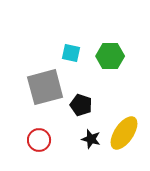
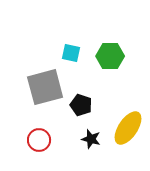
yellow ellipse: moved 4 px right, 5 px up
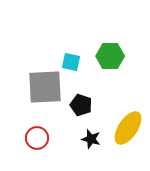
cyan square: moved 9 px down
gray square: rotated 12 degrees clockwise
red circle: moved 2 px left, 2 px up
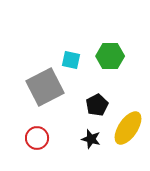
cyan square: moved 2 px up
gray square: rotated 24 degrees counterclockwise
black pentagon: moved 16 px right; rotated 25 degrees clockwise
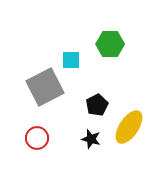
green hexagon: moved 12 px up
cyan square: rotated 12 degrees counterclockwise
yellow ellipse: moved 1 px right, 1 px up
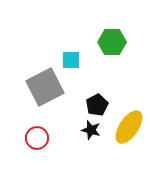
green hexagon: moved 2 px right, 2 px up
black star: moved 9 px up
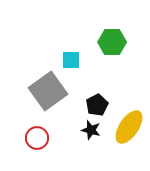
gray square: moved 3 px right, 4 px down; rotated 9 degrees counterclockwise
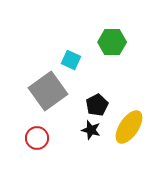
cyan square: rotated 24 degrees clockwise
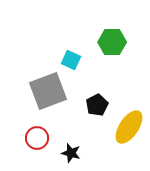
gray square: rotated 15 degrees clockwise
black star: moved 20 px left, 23 px down
